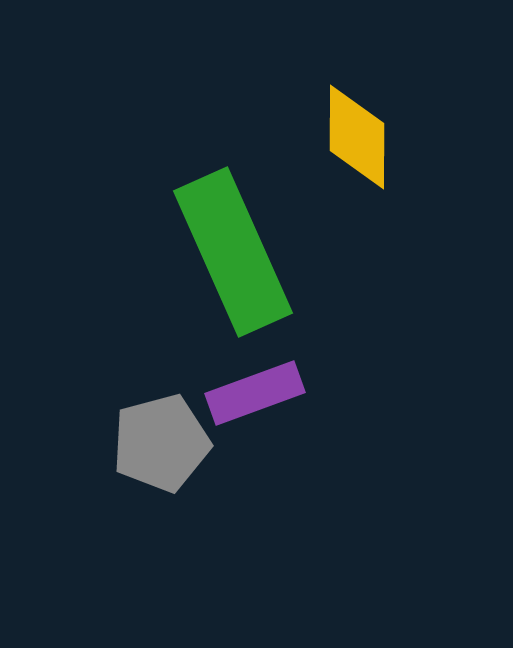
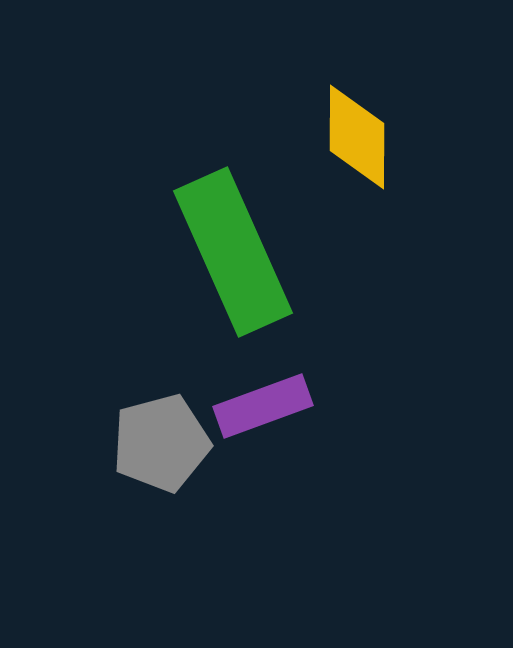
purple rectangle: moved 8 px right, 13 px down
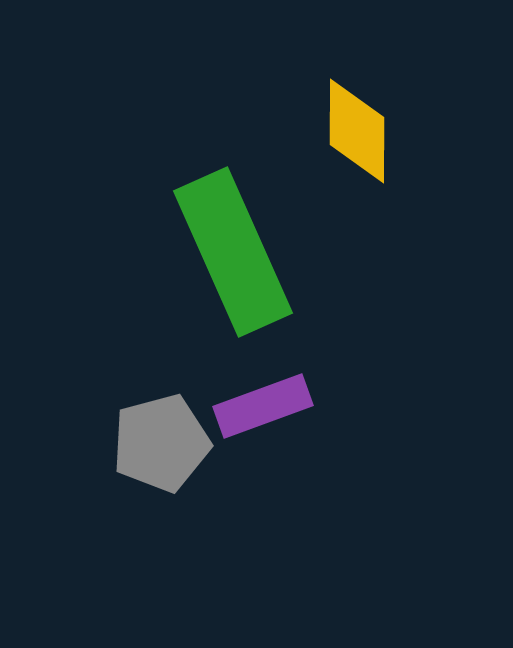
yellow diamond: moved 6 px up
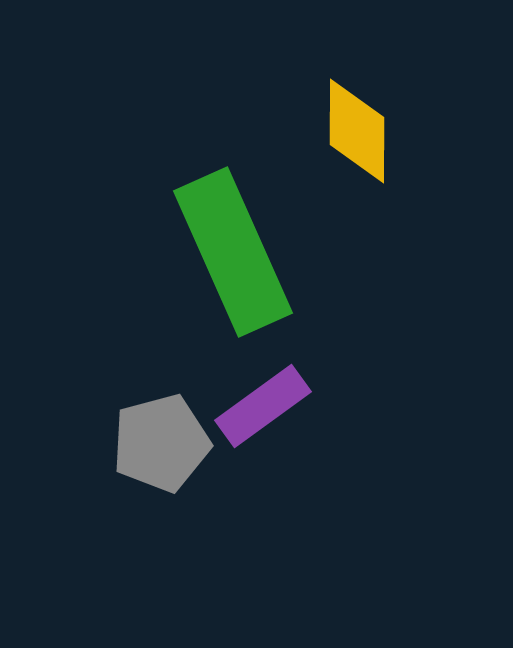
purple rectangle: rotated 16 degrees counterclockwise
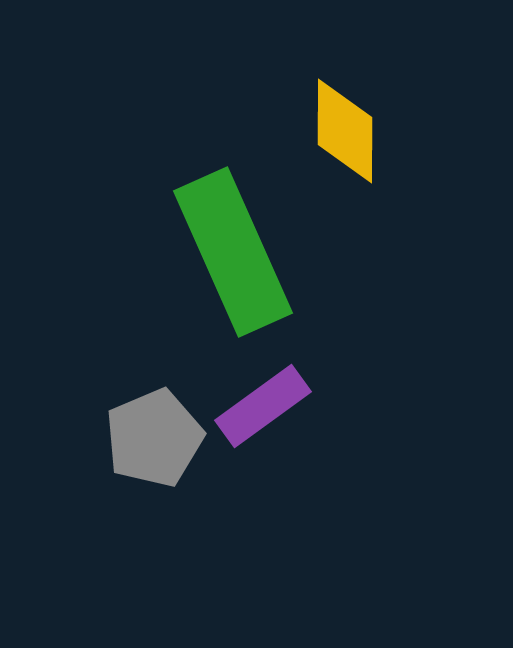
yellow diamond: moved 12 px left
gray pentagon: moved 7 px left, 5 px up; rotated 8 degrees counterclockwise
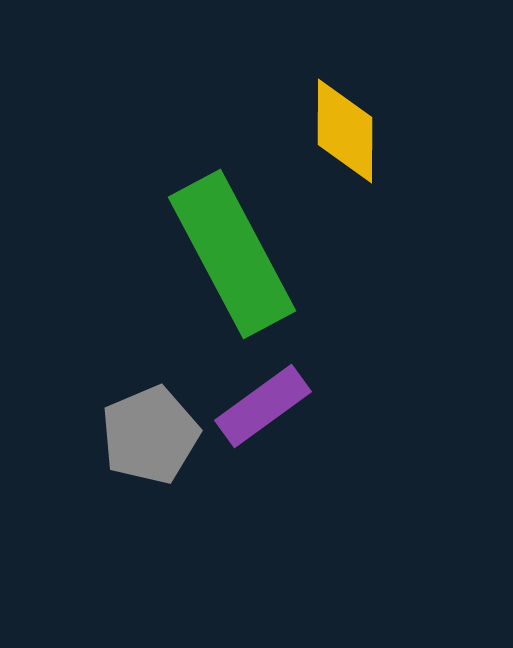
green rectangle: moved 1 px left, 2 px down; rotated 4 degrees counterclockwise
gray pentagon: moved 4 px left, 3 px up
